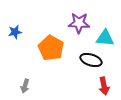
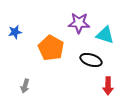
cyan triangle: moved 3 px up; rotated 12 degrees clockwise
red arrow: moved 4 px right; rotated 12 degrees clockwise
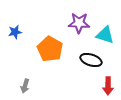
orange pentagon: moved 1 px left, 1 px down
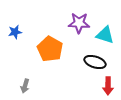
black ellipse: moved 4 px right, 2 px down
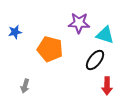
orange pentagon: rotated 15 degrees counterclockwise
black ellipse: moved 2 px up; rotated 70 degrees counterclockwise
red arrow: moved 1 px left
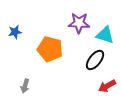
red arrow: rotated 60 degrees clockwise
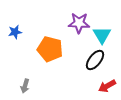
cyan triangle: moved 3 px left; rotated 42 degrees clockwise
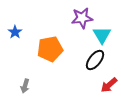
purple star: moved 3 px right, 5 px up; rotated 10 degrees counterclockwise
blue star: rotated 24 degrees counterclockwise
orange pentagon: rotated 25 degrees counterclockwise
red arrow: moved 2 px right, 1 px up; rotated 12 degrees counterclockwise
